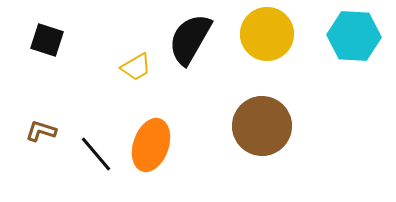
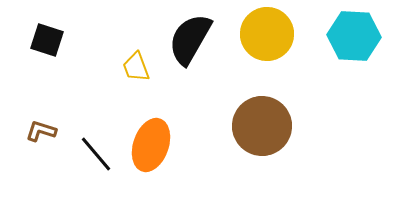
yellow trapezoid: rotated 100 degrees clockwise
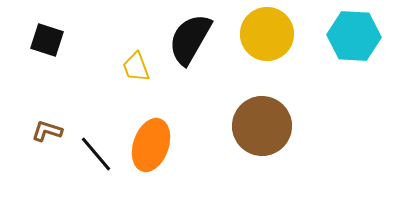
brown L-shape: moved 6 px right
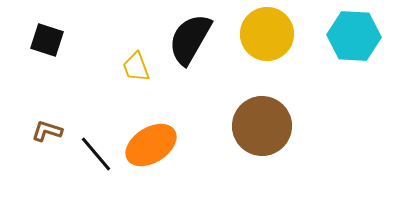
orange ellipse: rotated 39 degrees clockwise
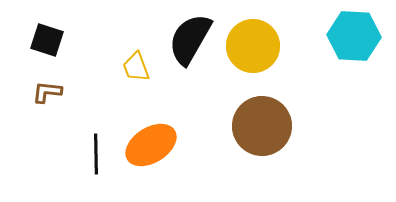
yellow circle: moved 14 px left, 12 px down
brown L-shape: moved 39 px up; rotated 12 degrees counterclockwise
black line: rotated 39 degrees clockwise
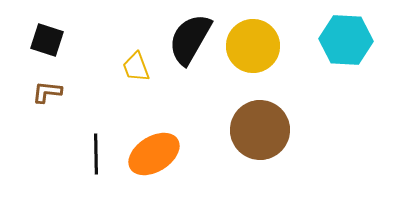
cyan hexagon: moved 8 px left, 4 px down
brown circle: moved 2 px left, 4 px down
orange ellipse: moved 3 px right, 9 px down
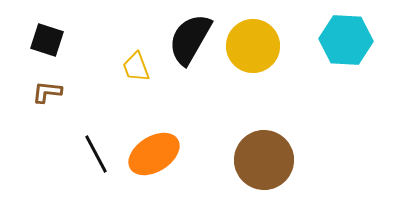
brown circle: moved 4 px right, 30 px down
black line: rotated 27 degrees counterclockwise
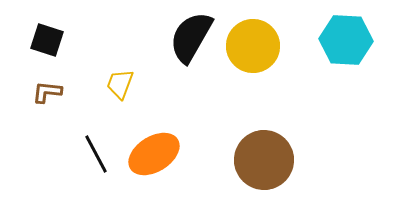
black semicircle: moved 1 px right, 2 px up
yellow trapezoid: moved 16 px left, 17 px down; rotated 40 degrees clockwise
